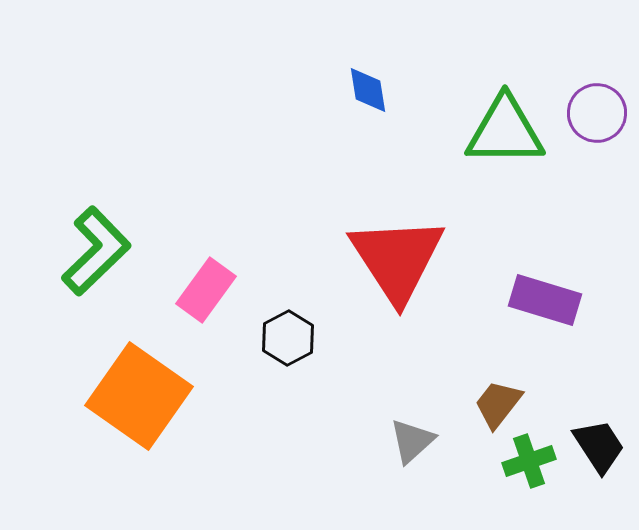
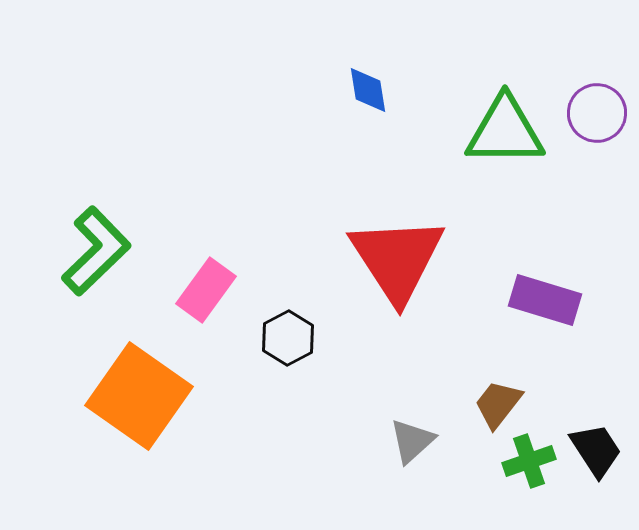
black trapezoid: moved 3 px left, 4 px down
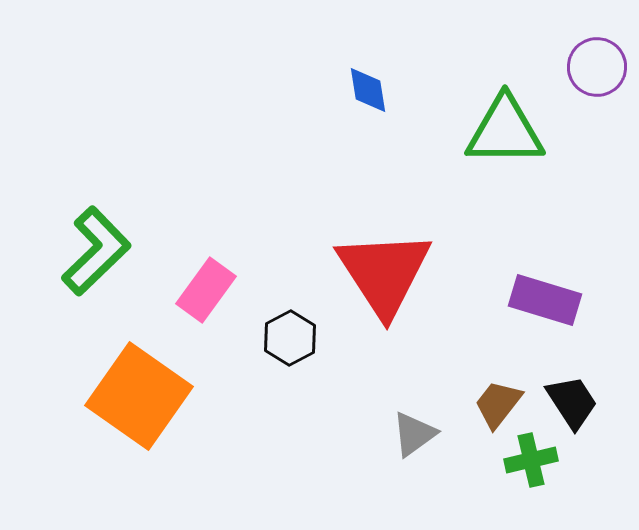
purple circle: moved 46 px up
red triangle: moved 13 px left, 14 px down
black hexagon: moved 2 px right
gray triangle: moved 2 px right, 7 px up; rotated 6 degrees clockwise
black trapezoid: moved 24 px left, 48 px up
green cross: moved 2 px right, 1 px up; rotated 6 degrees clockwise
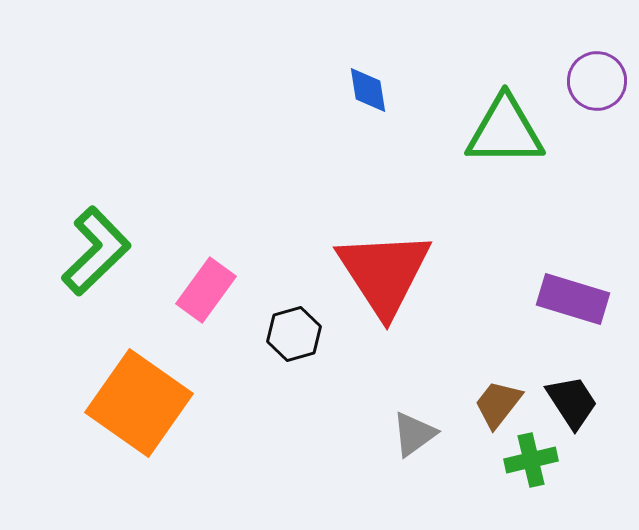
purple circle: moved 14 px down
purple rectangle: moved 28 px right, 1 px up
black hexagon: moved 4 px right, 4 px up; rotated 12 degrees clockwise
orange square: moved 7 px down
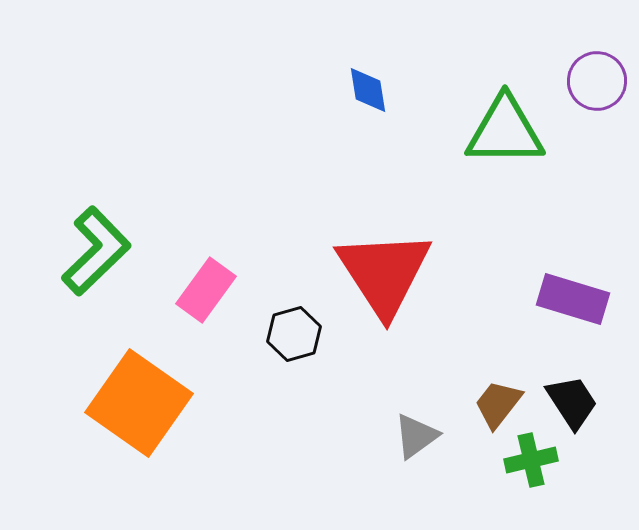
gray triangle: moved 2 px right, 2 px down
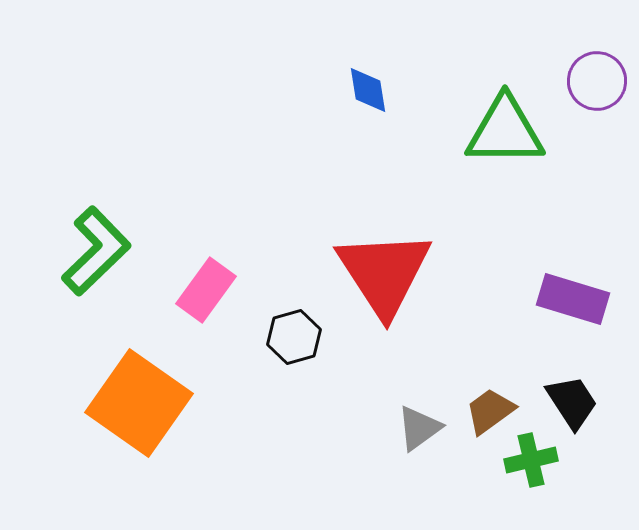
black hexagon: moved 3 px down
brown trapezoid: moved 8 px left, 7 px down; rotated 16 degrees clockwise
gray triangle: moved 3 px right, 8 px up
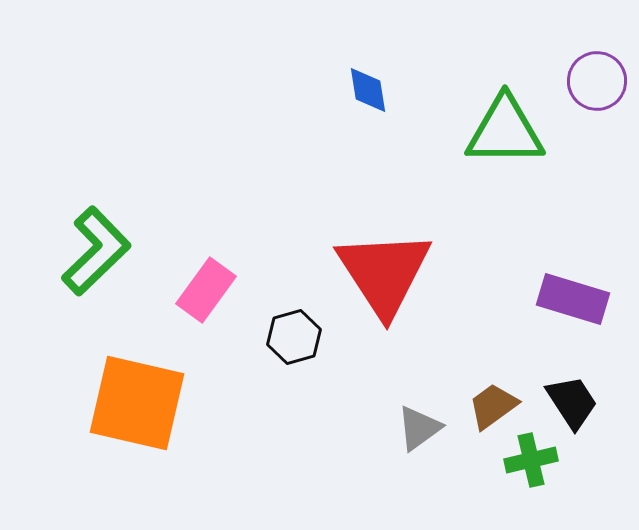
orange square: moved 2 px left; rotated 22 degrees counterclockwise
brown trapezoid: moved 3 px right, 5 px up
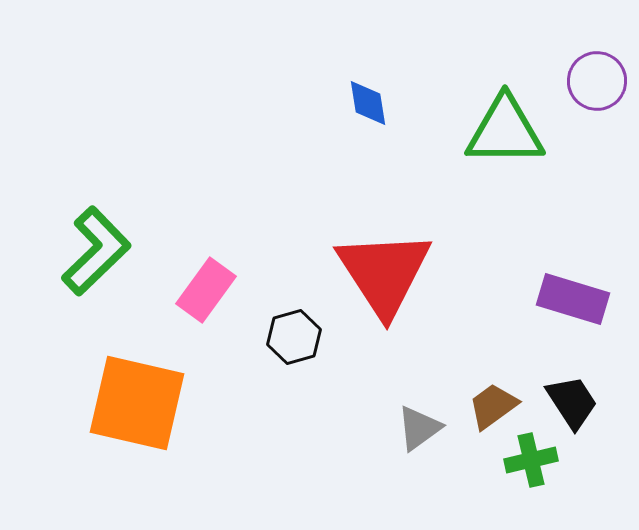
blue diamond: moved 13 px down
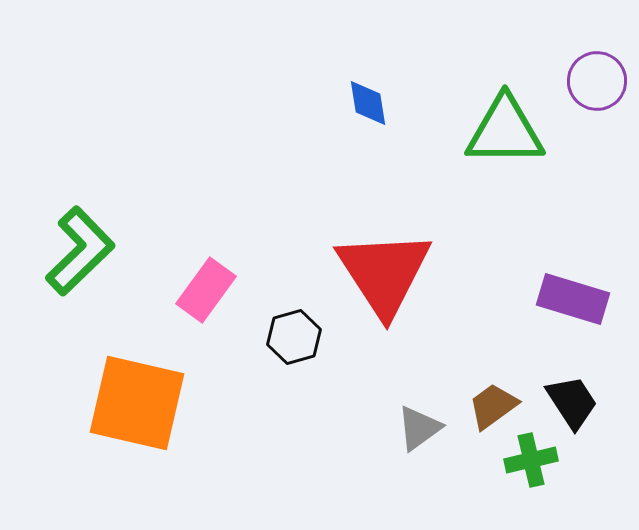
green L-shape: moved 16 px left
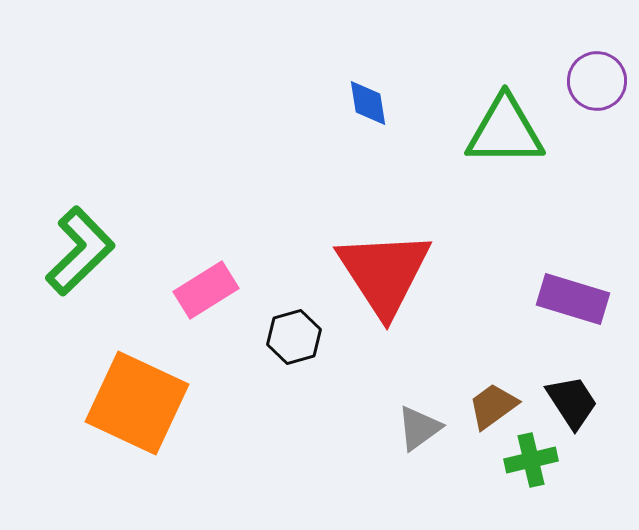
pink rectangle: rotated 22 degrees clockwise
orange square: rotated 12 degrees clockwise
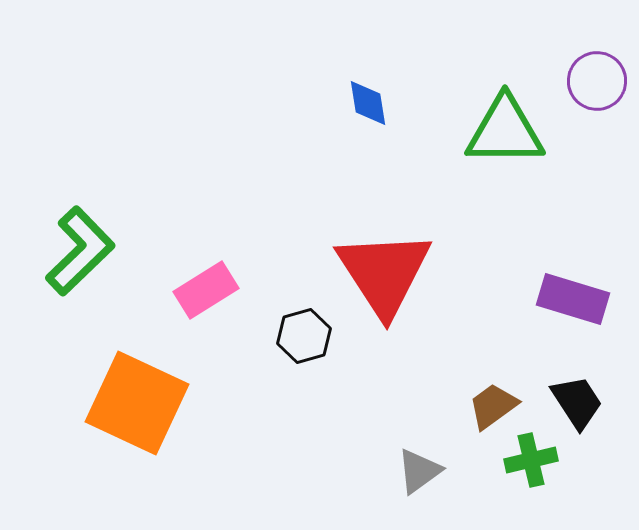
black hexagon: moved 10 px right, 1 px up
black trapezoid: moved 5 px right
gray triangle: moved 43 px down
